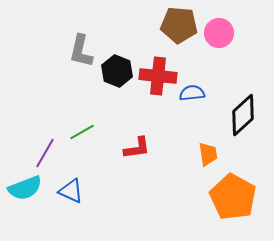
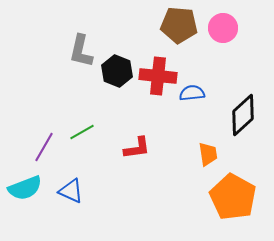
pink circle: moved 4 px right, 5 px up
purple line: moved 1 px left, 6 px up
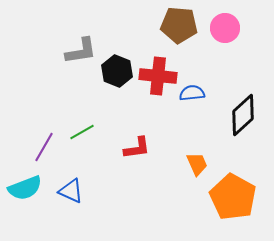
pink circle: moved 2 px right
gray L-shape: rotated 112 degrees counterclockwise
orange trapezoid: moved 11 px left, 10 px down; rotated 15 degrees counterclockwise
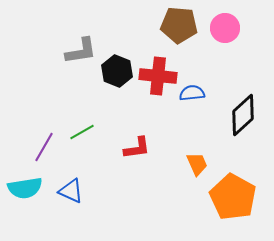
cyan semicircle: rotated 12 degrees clockwise
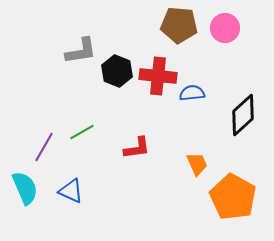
cyan semicircle: rotated 104 degrees counterclockwise
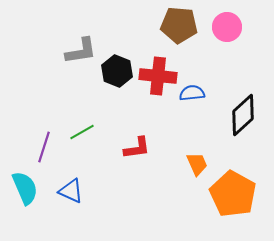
pink circle: moved 2 px right, 1 px up
purple line: rotated 12 degrees counterclockwise
orange pentagon: moved 3 px up
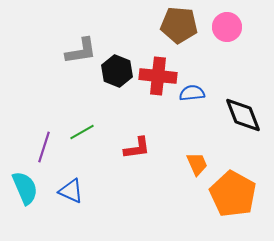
black diamond: rotated 69 degrees counterclockwise
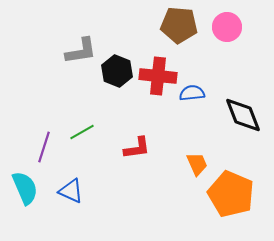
orange pentagon: moved 2 px left; rotated 6 degrees counterclockwise
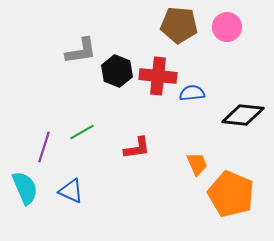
black diamond: rotated 63 degrees counterclockwise
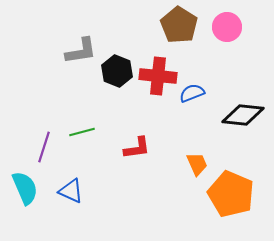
brown pentagon: rotated 27 degrees clockwise
blue semicircle: rotated 15 degrees counterclockwise
green line: rotated 15 degrees clockwise
